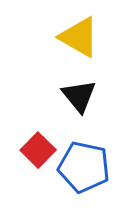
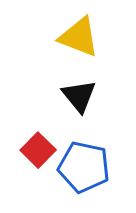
yellow triangle: rotated 9 degrees counterclockwise
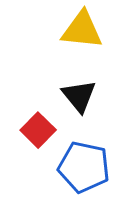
yellow triangle: moved 3 px right, 7 px up; rotated 15 degrees counterclockwise
red square: moved 20 px up
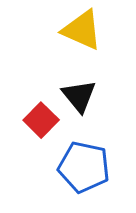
yellow triangle: rotated 18 degrees clockwise
red square: moved 3 px right, 10 px up
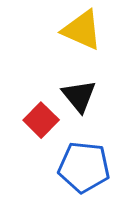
blue pentagon: rotated 6 degrees counterclockwise
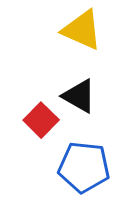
black triangle: rotated 21 degrees counterclockwise
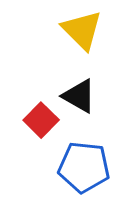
yellow triangle: rotated 21 degrees clockwise
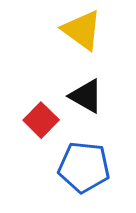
yellow triangle: rotated 9 degrees counterclockwise
black triangle: moved 7 px right
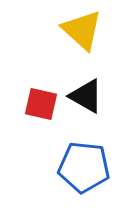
yellow triangle: rotated 6 degrees clockwise
red square: moved 16 px up; rotated 32 degrees counterclockwise
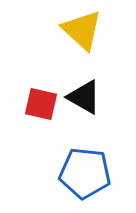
black triangle: moved 2 px left, 1 px down
blue pentagon: moved 1 px right, 6 px down
